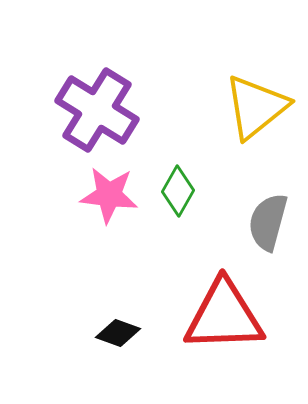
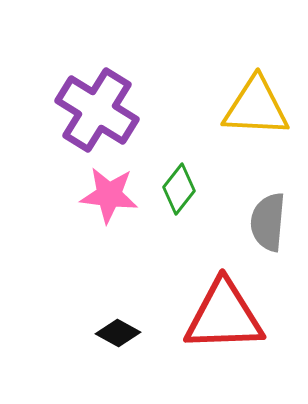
yellow triangle: rotated 42 degrees clockwise
green diamond: moved 1 px right, 2 px up; rotated 9 degrees clockwise
gray semicircle: rotated 10 degrees counterclockwise
black diamond: rotated 9 degrees clockwise
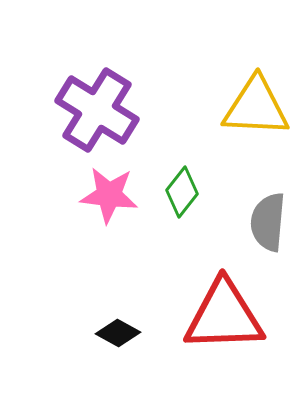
green diamond: moved 3 px right, 3 px down
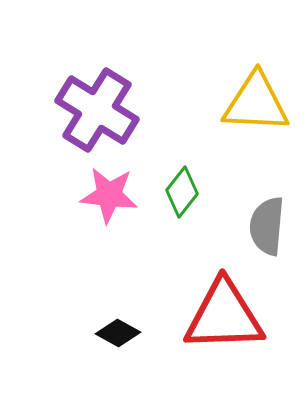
yellow triangle: moved 4 px up
gray semicircle: moved 1 px left, 4 px down
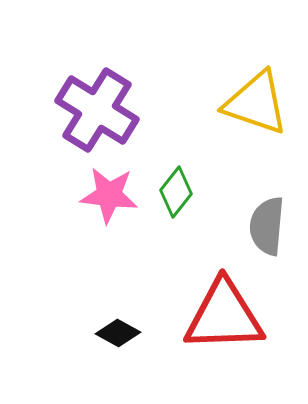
yellow triangle: rotated 16 degrees clockwise
green diamond: moved 6 px left
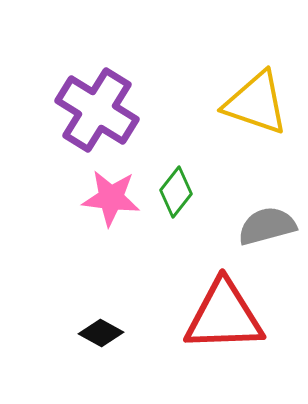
pink star: moved 2 px right, 3 px down
gray semicircle: rotated 70 degrees clockwise
black diamond: moved 17 px left
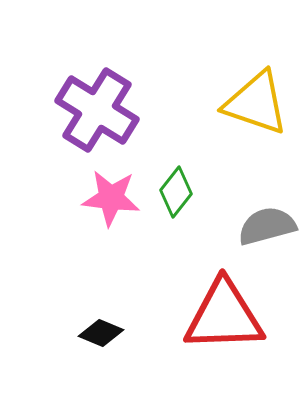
black diamond: rotated 6 degrees counterclockwise
